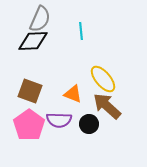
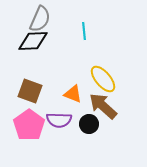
cyan line: moved 3 px right
brown arrow: moved 4 px left
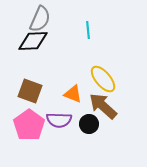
cyan line: moved 4 px right, 1 px up
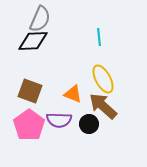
cyan line: moved 11 px right, 7 px down
yellow ellipse: rotated 12 degrees clockwise
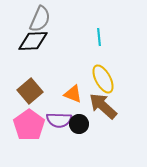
brown square: rotated 30 degrees clockwise
black circle: moved 10 px left
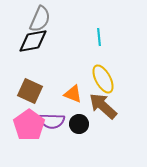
black diamond: rotated 8 degrees counterclockwise
brown square: rotated 25 degrees counterclockwise
purple semicircle: moved 7 px left, 1 px down
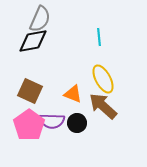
black circle: moved 2 px left, 1 px up
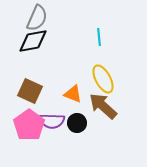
gray semicircle: moved 3 px left, 1 px up
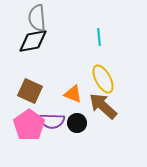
gray semicircle: rotated 152 degrees clockwise
